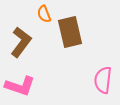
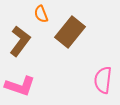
orange semicircle: moved 3 px left
brown rectangle: rotated 52 degrees clockwise
brown L-shape: moved 1 px left, 1 px up
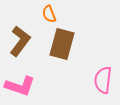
orange semicircle: moved 8 px right
brown rectangle: moved 8 px left, 12 px down; rotated 24 degrees counterclockwise
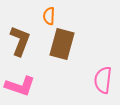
orange semicircle: moved 2 px down; rotated 24 degrees clockwise
brown L-shape: rotated 16 degrees counterclockwise
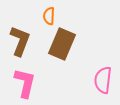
brown rectangle: rotated 8 degrees clockwise
pink L-shape: moved 5 px right, 3 px up; rotated 96 degrees counterclockwise
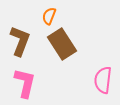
orange semicircle: rotated 18 degrees clockwise
brown rectangle: rotated 56 degrees counterclockwise
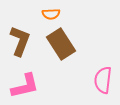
orange semicircle: moved 2 px right, 2 px up; rotated 114 degrees counterclockwise
brown rectangle: moved 1 px left
pink L-shape: moved 3 px down; rotated 64 degrees clockwise
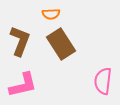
pink semicircle: moved 1 px down
pink L-shape: moved 2 px left, 1 px up
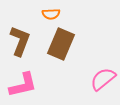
brown rectangle: rotated 56 degrees clockwise
pink semicircle: moved 2 px up; rotated 44 degrees clockwise
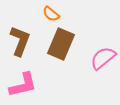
orange semicircle: rotated 42 degrees clockwise
pink semicircle: moved 21 px up
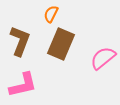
orange semicircle: rotated 78 degrees clockwise
